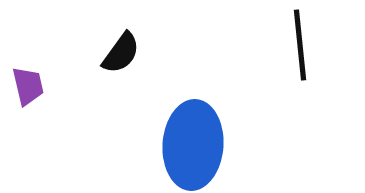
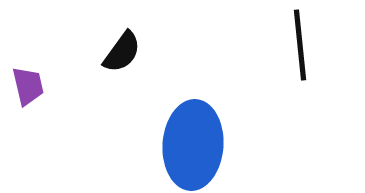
black semicircle: moved 1 px right, 1 px up
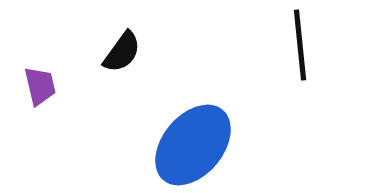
purple trapezoid: moved 12 px right
blue ellipse: rotated 36 degrees clockwise
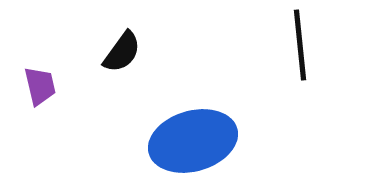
blue ellipse: moved 4 px up; rotated 34 degrees clockwise
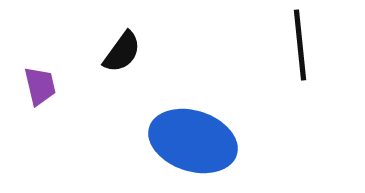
blue ellipse: rotated 34 degrees clockwise
